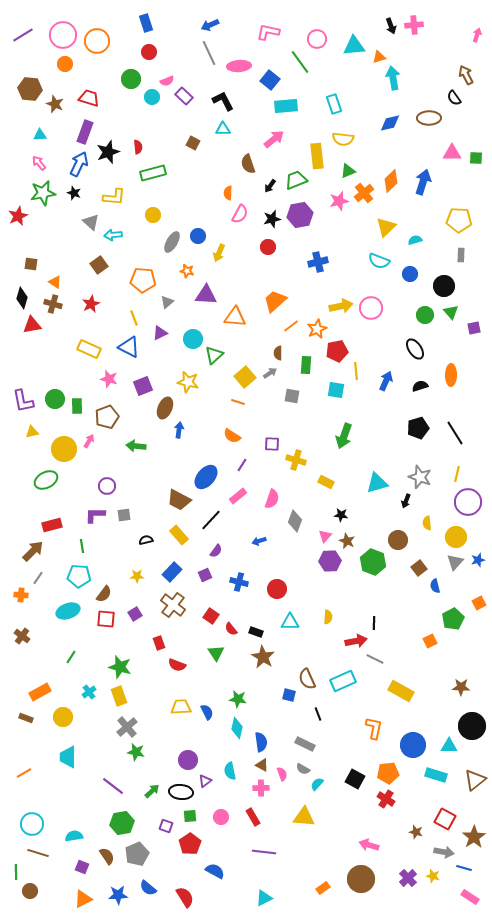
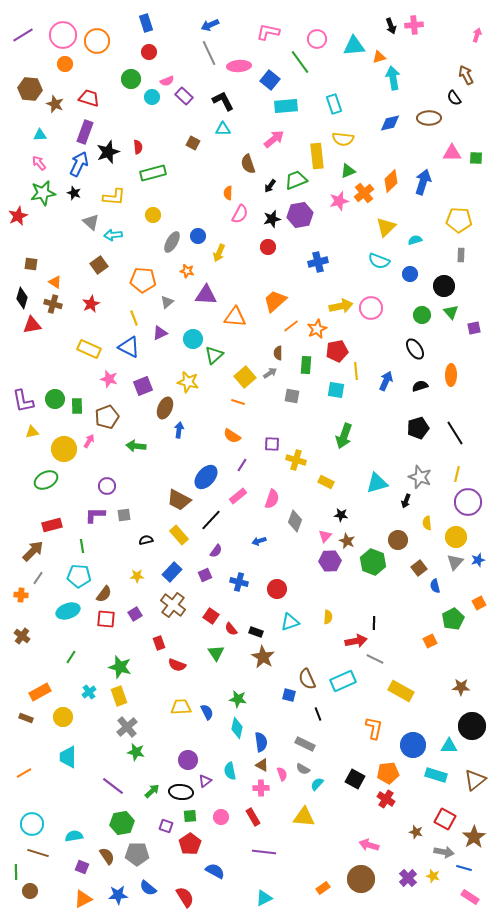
green circle at (425, 315): moved 3 px left
cyan triangle at (290, 622): rotated 18 degrees counterclockwise
gray pentagon at (137, 854): rotated 25 degrees clockwise
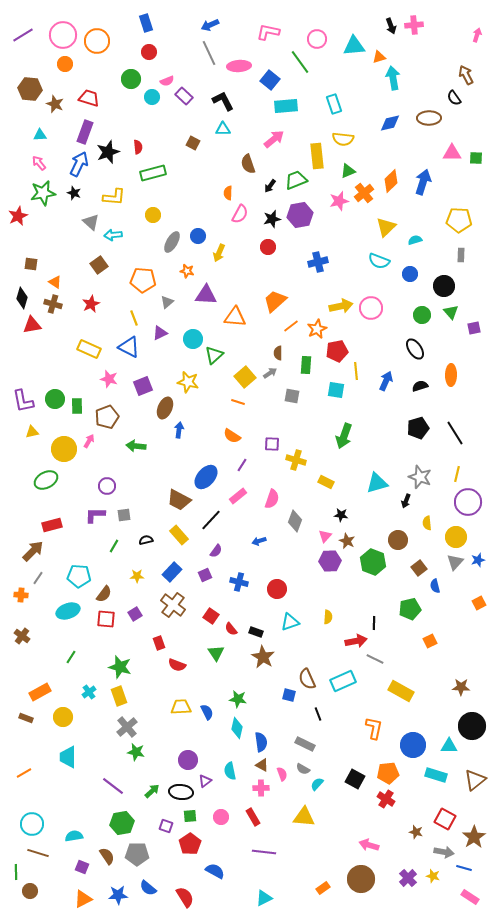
green line at (82, 546): moved 32 px right; rotated 40 degrees clockwise
green pentagon at (453, 619): moved 43 px left, 10 px up; rotated 15 degrees clockwise
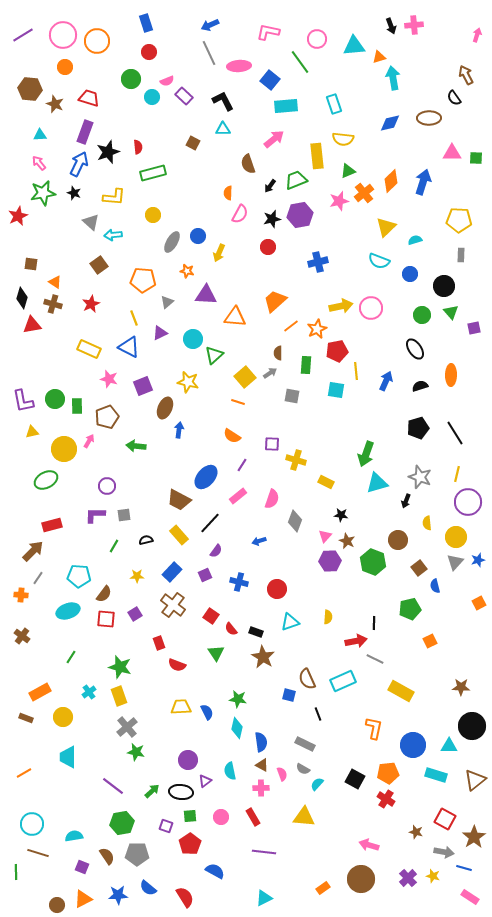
orange circle at (65, 64): moved 3 px down
green arrow at (344, 436): moved 22 px right, 18 px down
black line at (211, 520): moved 1 px left, 3 px down
brown circle at (30, 891): moved 27 px right, 14 px down
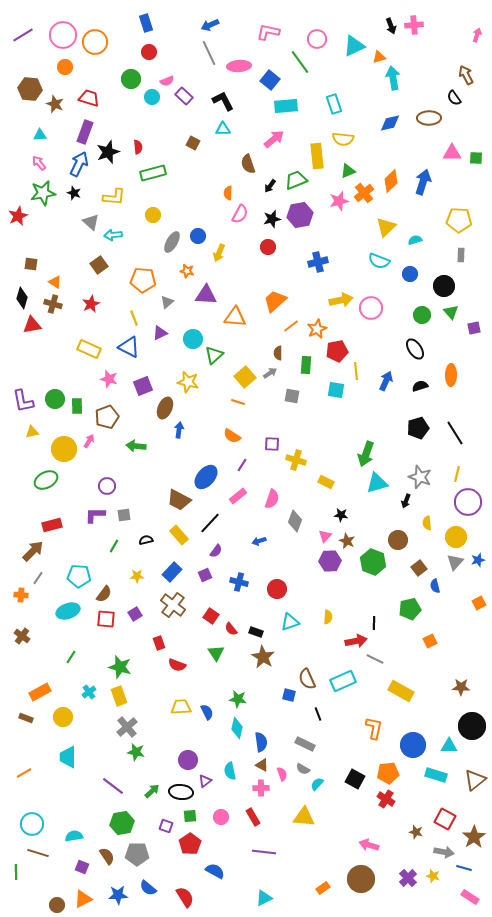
orange circle at (97, 41): moved 2 px left, 1 px down
cyan triangle at (354, 46): rotated 20 degrees counterclockwise
yellow arrow at (341, 306): moved 6 px up
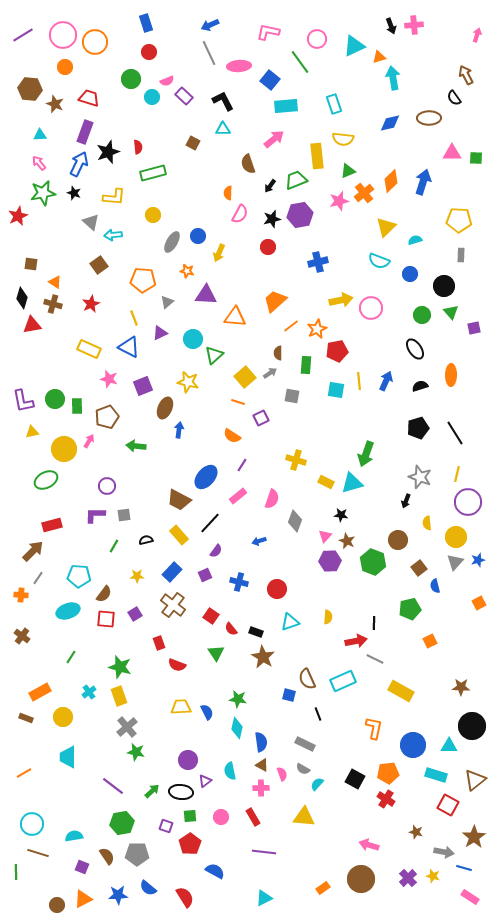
yellow line at (356, 371): moved 3 px right, 10 px down
purple square at (272, 444): moved 11 px left, 26 px up; rotated 28 degrees counterclockwise
cyan triangle at (377, 483): moved 25 px left
red square at (445, 819): moved 3 px right, 14 px up
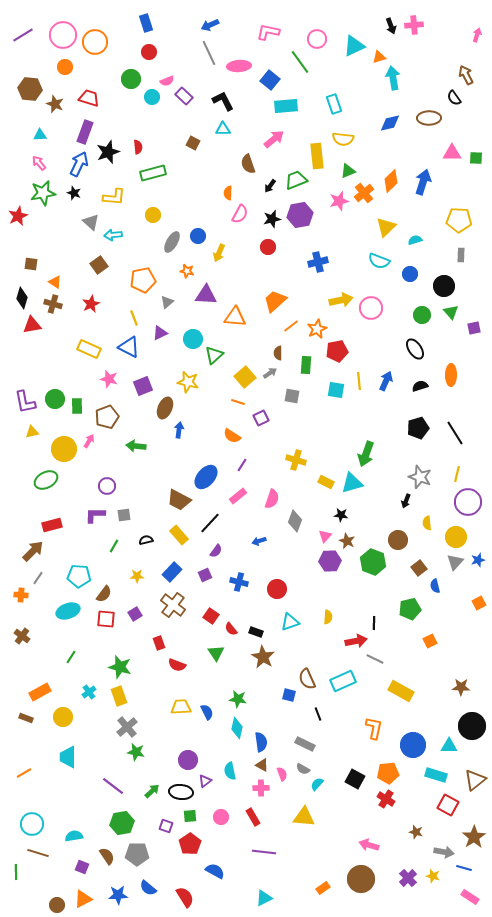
orange pentagon at (143, 280): rotated 15 degrees counterclockwise
purple L-shape at (23, 401): moved 2 px right, 1 px down
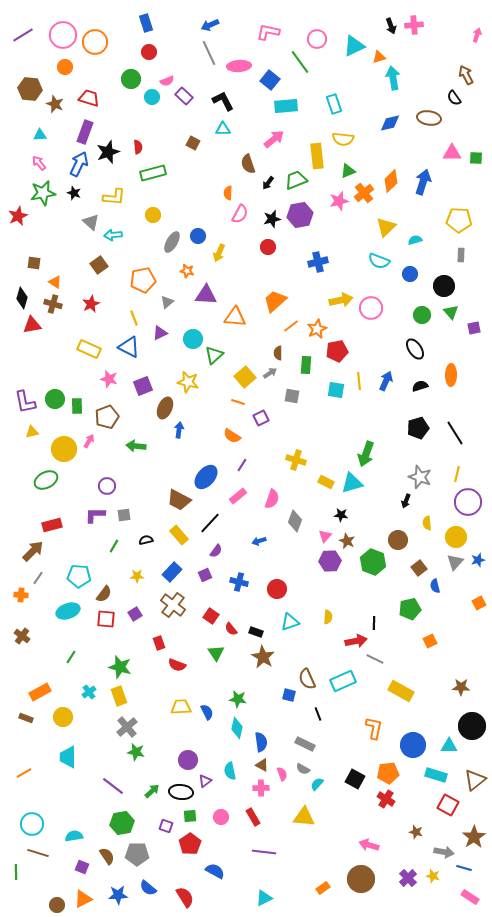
brown ellipse at (429, 118): rotated 10 degrees clockwise
black arrow at (270, 186): moved 2 px left, 3 px up
brown square at (31, 264): moved 3 px right, 1 px up
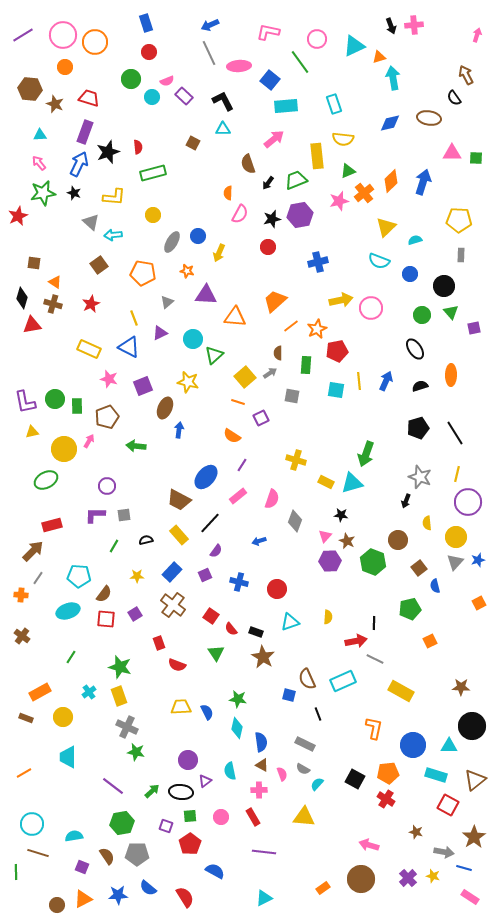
orange pentagon at (143, 280): moved 7 px up; rotated 20 degrees clockwise
gray cross at (127, 727): rotated 25 degrees counterclockwise
pink cross at (261, 788): moved 2 px left, 2 px down
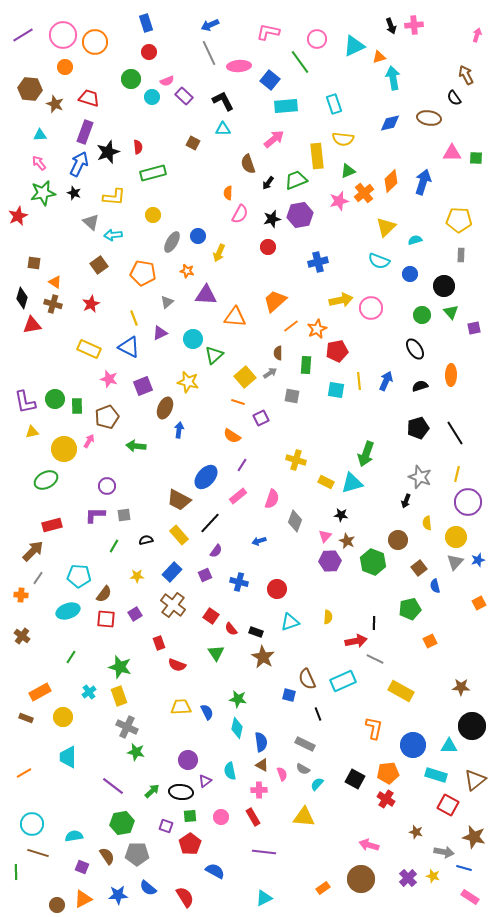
brown star at (474, 837): rotated 25 degrees counterclockwise
